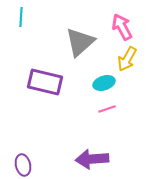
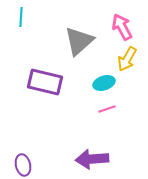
gray triangle: moved 1 px left, 1 px up
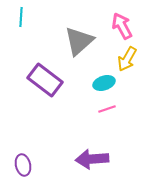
pink arrow: moved 1 px up
purple rectangle: moved 2 px up; rotated 24 degrees clockwise
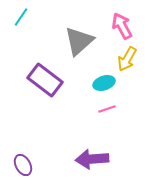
cyan line: rotated 30 degrees clockwise
purple ellipse: rotated 15 degrees counterclockwise
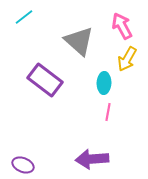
cyan line: moved 3 px right; rotated 18 degrees clockwise
gray triangle: rotated 36 degrees counterclockwise
cyan ellipse: rotated 70 degrees counterclockwise
pink line: moved 1 px right, 3 px down; rotated 60 degrees counterclockwise
purple ellipse: rotated 40 degrees counterclockwise
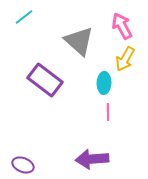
yellow arrow: moved 2 px left
pink line: rotated 12 degrees counterclockwise
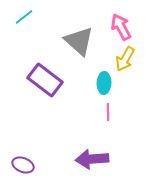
pink arrow: moved 1 px left, 1 px down
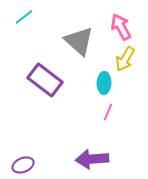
pink line: rotated 24 degrees clockwise
purple ellipse: rotated 45 degrees counterclockwise
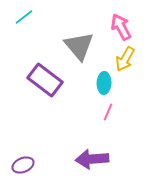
gray triangle: moved 5 px down; rotated 8 degrees clockwise
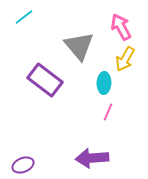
purple arrow: moved 1 px up
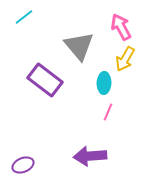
purple arrow: moved 2 px left, 2 px up
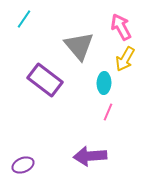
cyan line: moved 2 px down; rotated 18 degrees counterclockwise
